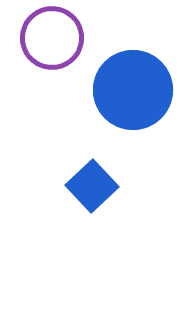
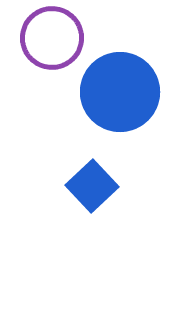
blue circle: moved 13 px left, 2 px down
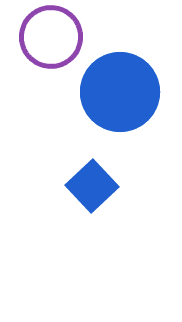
purple circle: moved 1 px left, 1 px up
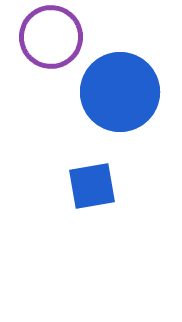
blue square: rotated 33 degrees clockwise
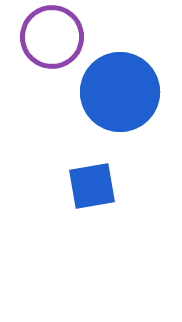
purple circle: moved 1 px right
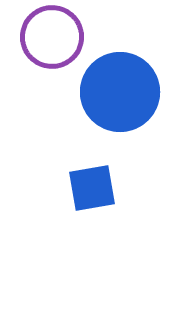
blue square: moved 2 px down
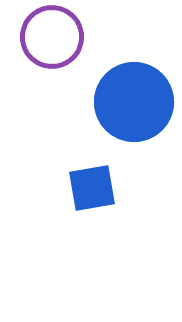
blue circle: moved 14 px right, 10 px down
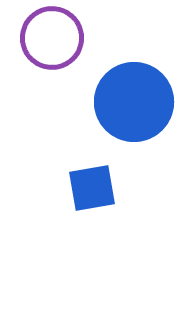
purple circle: moved 1 px down
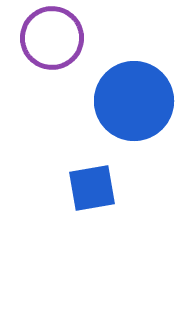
blue circle: moved 1 px up
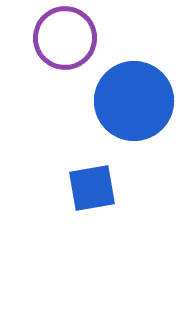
purple circle: moved 13 px right
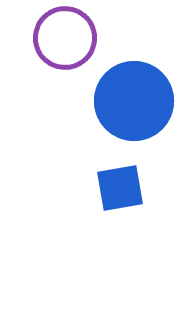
blue square: moved 28 px right
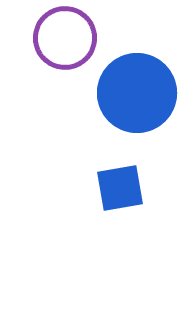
blue circle: moved 3 px right, 8 px up
